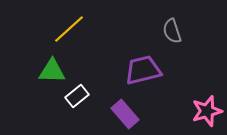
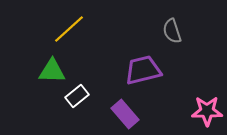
pink star: rotated 16 degrees clockwise
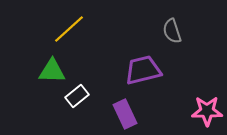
purple rectangle: rotated 16 degrees clockwise
